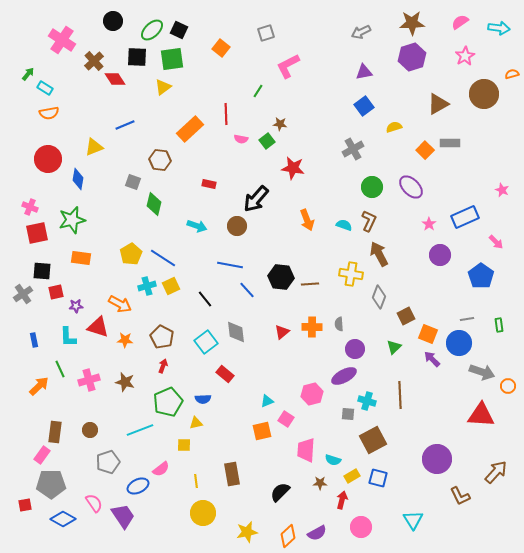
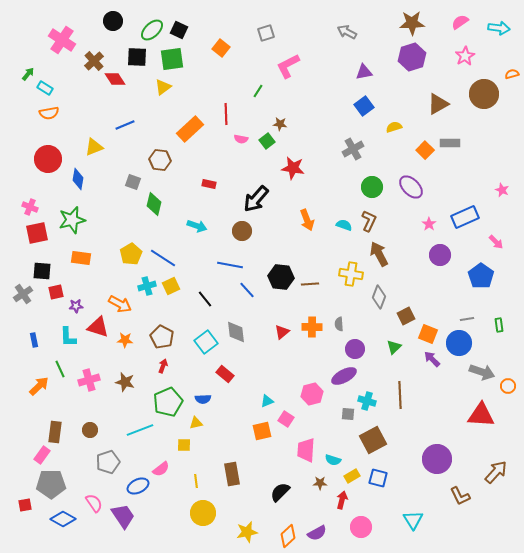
gray arrow at (361, 32): moved 14 px left; rotated 54 degrees clockwise
brown circle at (237, 226): moved 5 px right, 5 px down
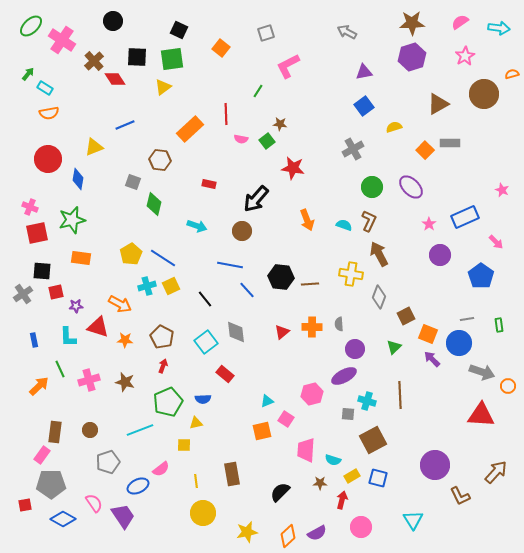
green ellipse at (152, 30): moved 121 px left, 4 px up
purple circle at (437, 459): moved 2 px left, 6 px down
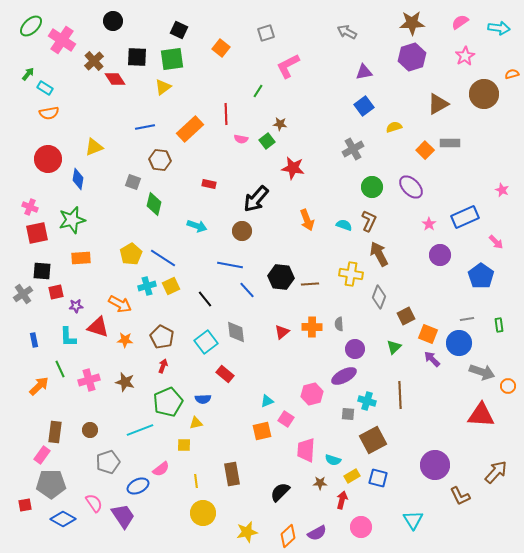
blue line at (125, 125): moved 20 px right, 2 px down; rotated 12 degrees clockwise
orange rectangle at (81, 258): rotated 12 degrees counterclockwise
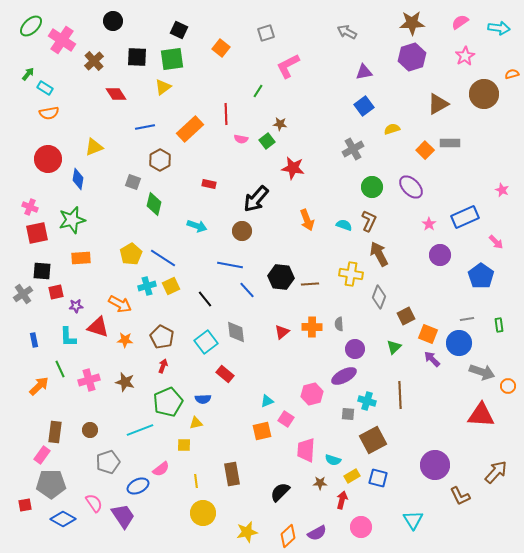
red diamond at (115, 79): moved 1 px right, 15 px down
yellow semicircle at (394, 127): moved 2 px left, 2 px down
brown hexagon at (160, 160): rotated 25 degrees clockwise
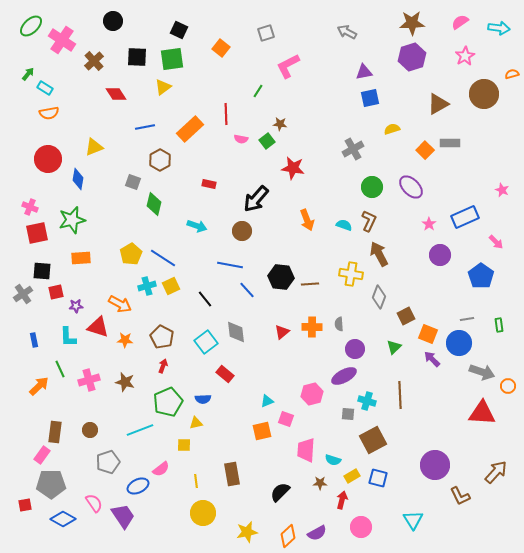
blue square at (364, 106): moved 6 px right, 8 px up; rotated 24 degrees clockwise
red triangle at (481, 415): moved 1 px right, 2 px up
pink square at (286, 419): rotated 14 degrees counterclockwise
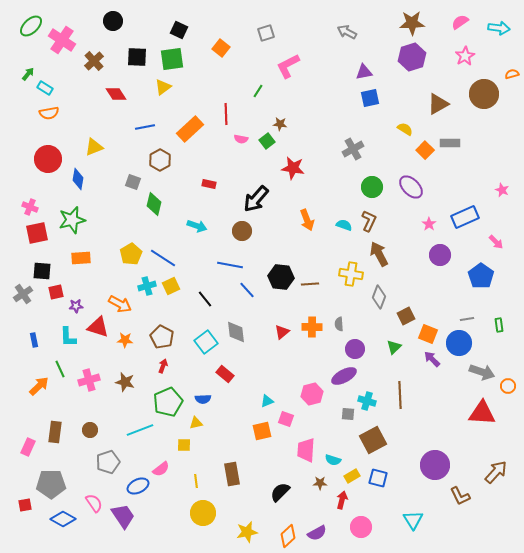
yellow semicircle at (392, 129): moved 13 px right; rotated 49 degrees clockwise
pink rectangle at (42, 455): moved 14 px left, 8 px up; rotated 12 degrees counterclockwise
